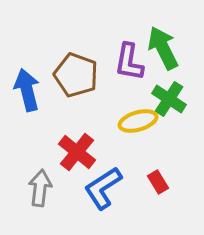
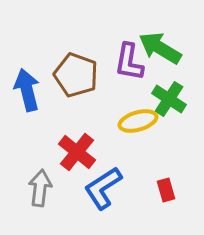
green arrow: moved 3 px left; rotated 33 degrees counterclockwise
red rectangle: moved 8 px right, 8 px down; rotated 15 degrees clockwise
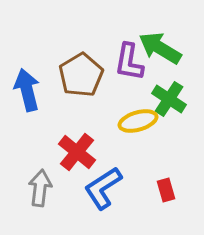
brown pentagon: moved 5 px right; rotated 21 degrees clockwise
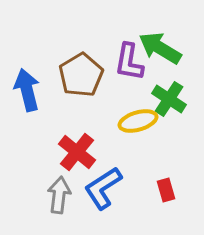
gray arrow: moved 19 px right, 7 px down
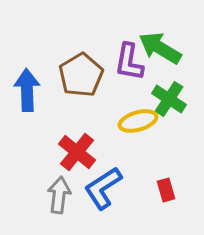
blue arrow: rotated 12 degrees clockwise
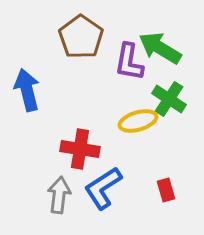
brown pentagon: moved 38 px up; rotated 6 degrees counterclockwise
blue arrow: rotated 12 degrees counterclockwise
red cross: moved 3 px right, 3 px up; rotated 30 degrees counterclockwise
